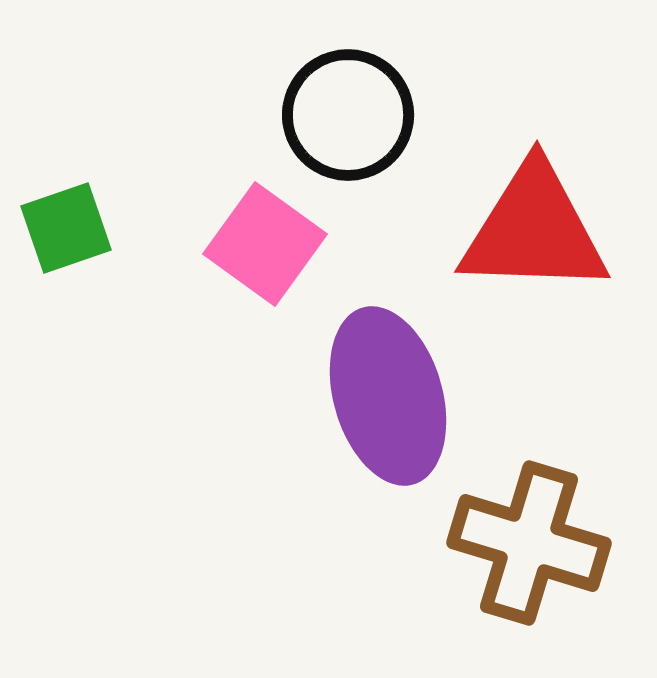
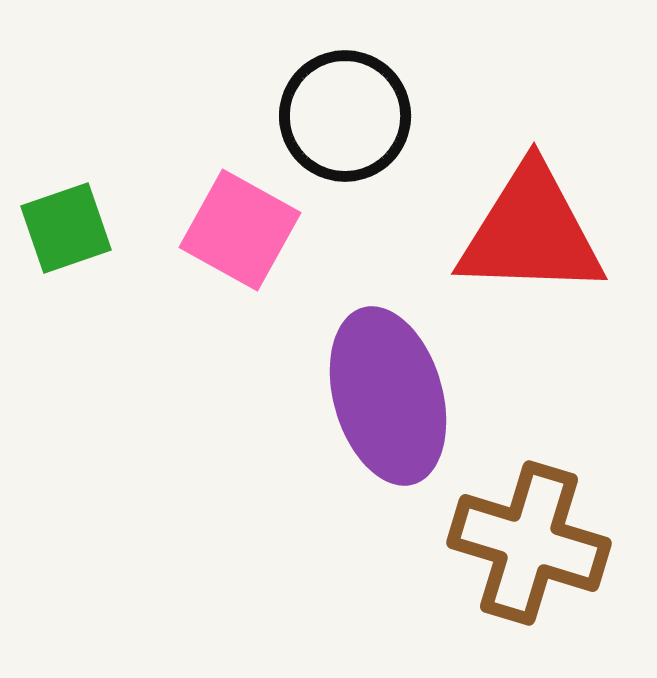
black circle: moved 3 px left, 1 px down
red triangle: moved 3 px left, 2 px down
pink square: moved 25 px left, 14 px up; rotated 7 degrees counterclockwise
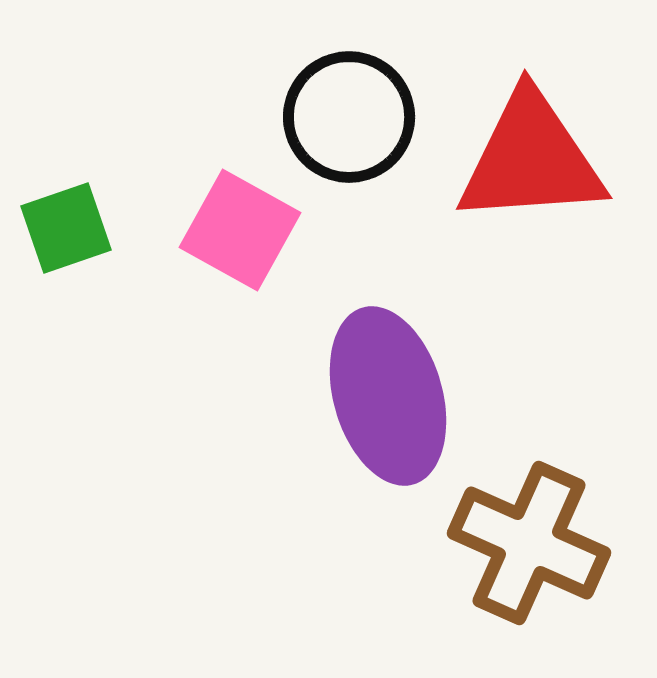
black circle: moved 4 px right, 1 px down
red triangle: moved 73 px up; rotated 6 degrees counterclockwise
brown cross: rotated 7 degrees clockwise
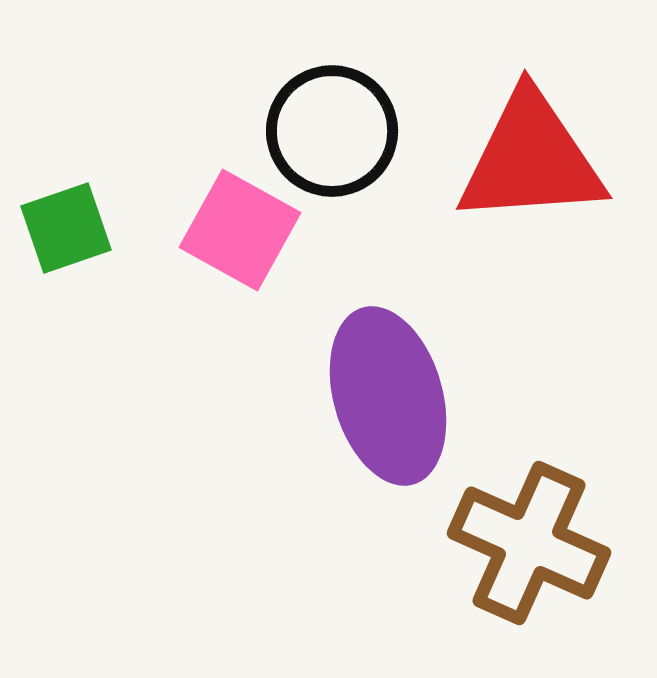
black circle: moved 17 px left, 14 px down
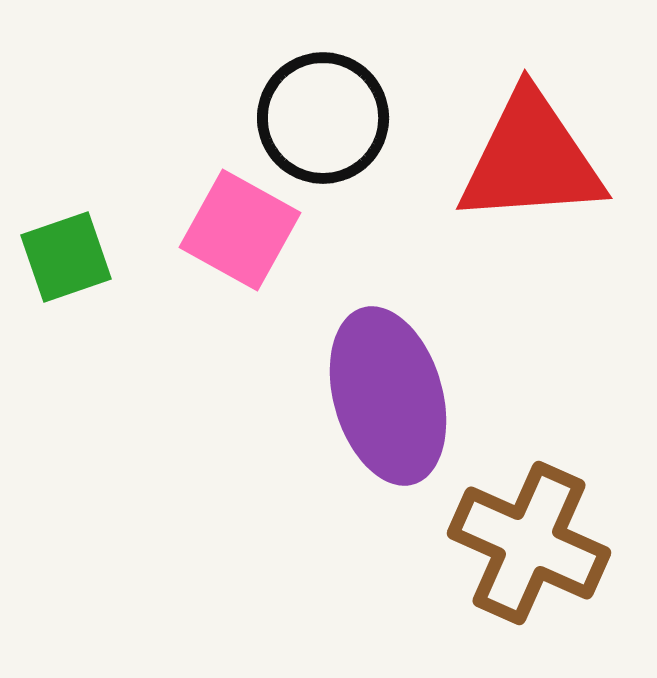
black circle: moved 9 px left, 13 px up
green square: moved 29 px down
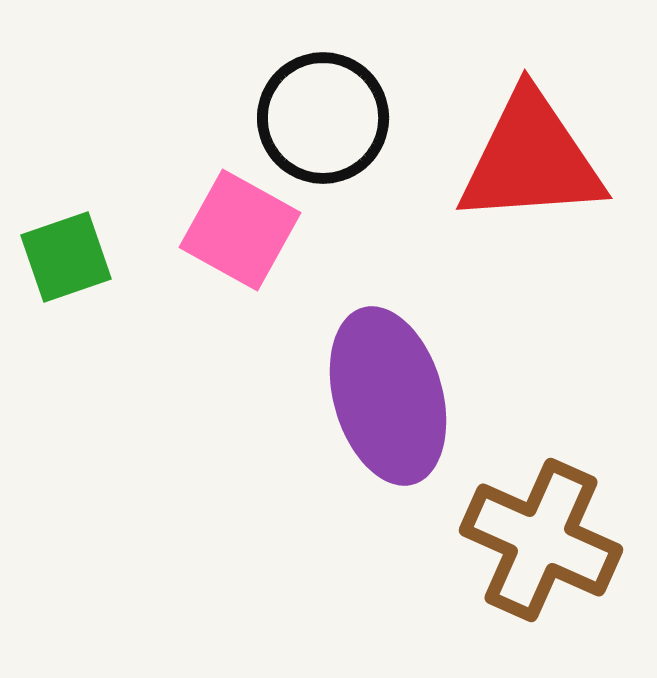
brown cross: moved 12 px right, 3 px up
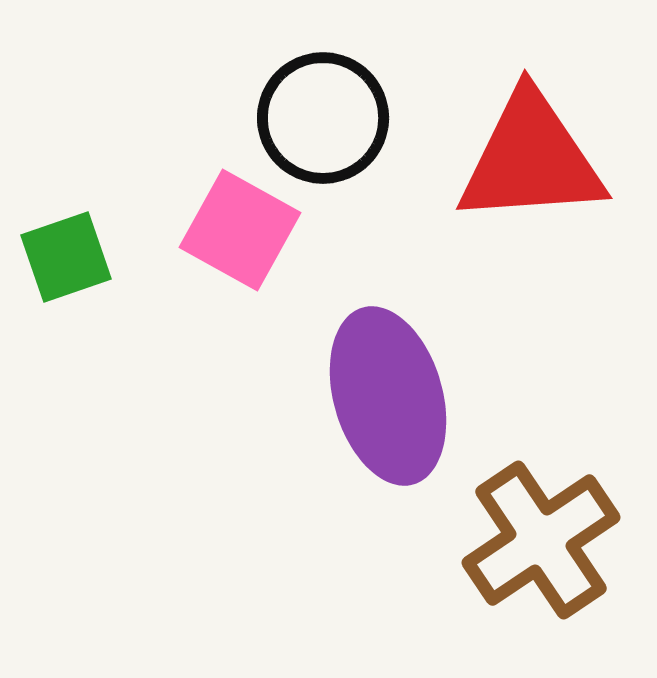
brown cross: rotated 32 degrees clockwise
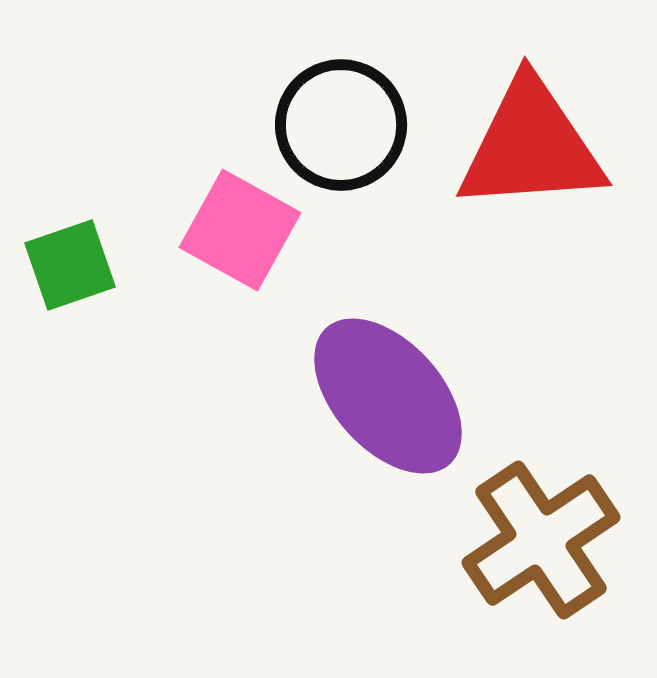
black circle: moved 18 px right, 7 px down
red triangle: moved 13 px up
green square: moved 4 px right, 8 px down
purple ellipse: rotated 26 degrees counterclockwise
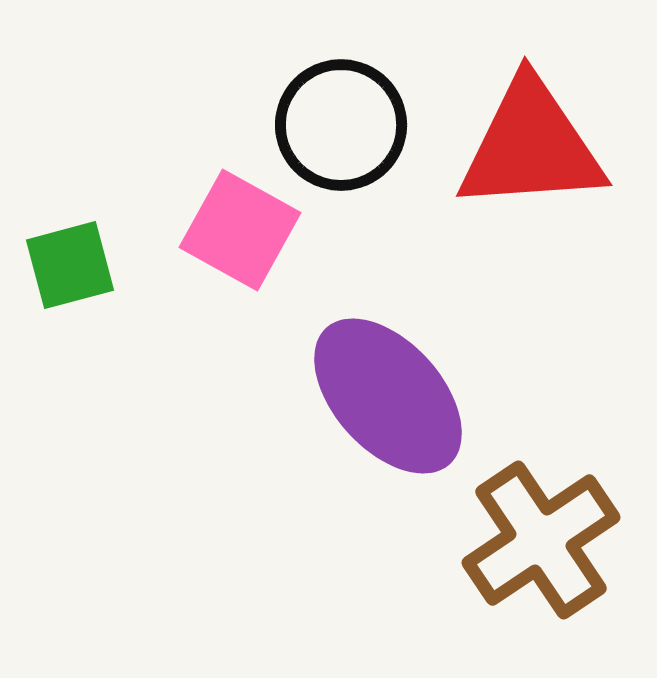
green square: rotated 4 degrees clockwise
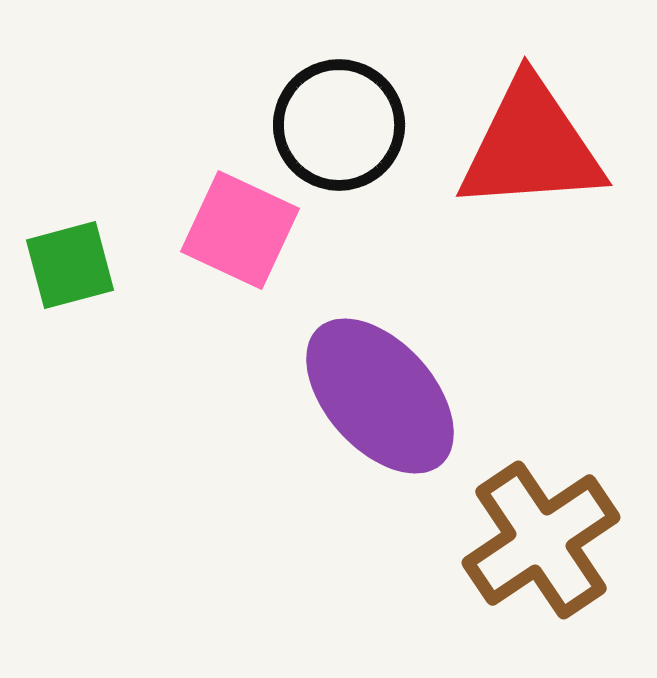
black circle: moved 2 px left
pink square: rotated 4 degrees counterclockwise
purple ellipse: moved 8 px left
